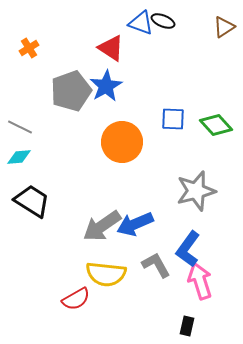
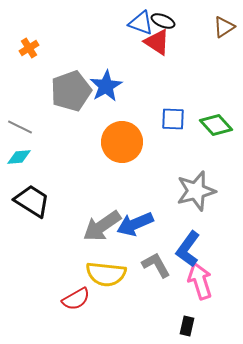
red triangle: moved 46 px right, 6 px up
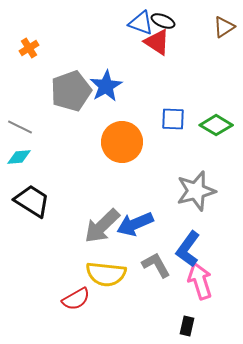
green diamond: rotated 16 degrees counterclockwise
gray arrow: rotated 9 degrees counterclockwise
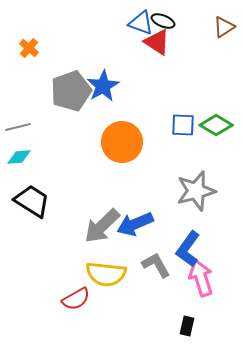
orange cross: rotated 18 degrees counterclockwise
blue star: moved 3 px left
blue square: moved 10 px right, 6 px down
gray line: moved 2 px left; rotated 40 degrees counterclockwise
pink arrow: moved 1 px right, 3 px up
